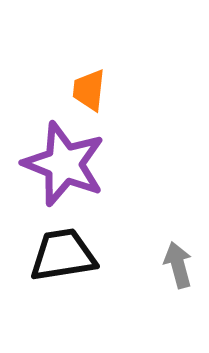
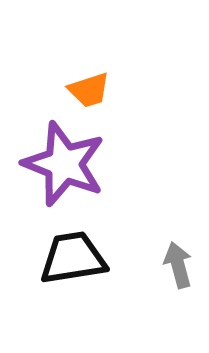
orange trapezoid: rotated 114 degrees counterclockwise
black trapezoid: moved 10 px right, 3 px down
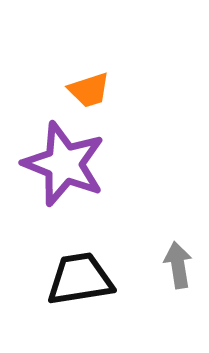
black trapezoid: moved 7 px right, 21 px down
gray arrow: rotated 6 degrees clockwise
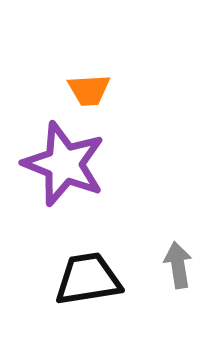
orange trapezoid: rotated 15 degrees clockwise
black trapezoid: moved 8 px right
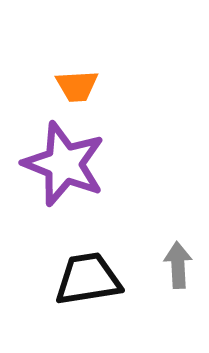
orange trapezoid: moved 12 px left, 4 px up
gray arrow: rotated 6 degrees clockwise
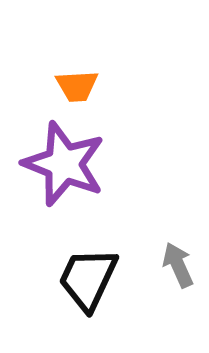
gray arrow: rotated 21 degrees counterclockwise
black trapezoid: rotated 56 degrees counterclockwise
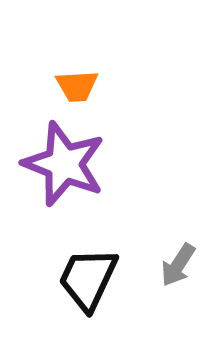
gray arrow: rotated 123 degrees counterclockwise
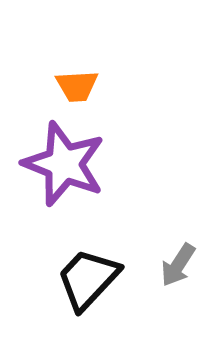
black trapezoid: rotated 18 degrees clockwise
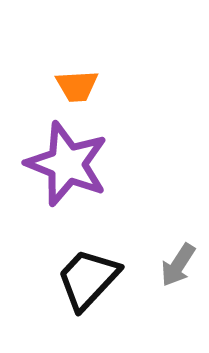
purple star: moved 3 px right
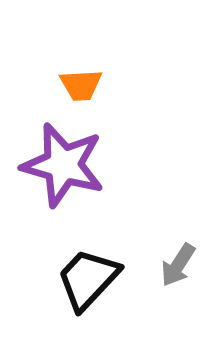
orange trapezoid: moved 4 px right, 1 px up
purple star: moved 4 px left, 1 px down; rotated 6 degrees counterclockwise
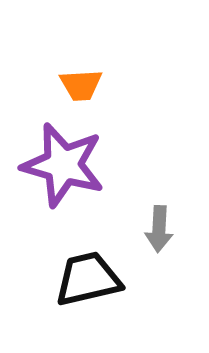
gray arrow: moved 19 px left, 36 px up; rotated 30 degrees counterclockwise
black trapezoid: rotated 34 degrees clockwise
